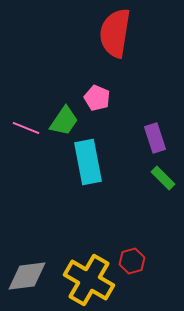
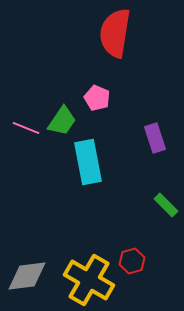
green trapezoid: moved 2 px left
green rectangle: moved 3 px right, 27 px down
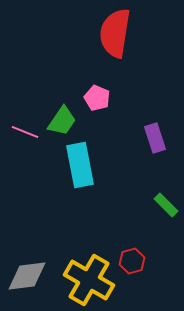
pink line: moved 1 px left, 4 px down
cyan rectangle: moved 8 px left, 3 px down
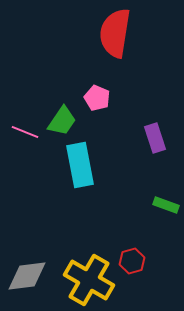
green rectangle: rotated 25 degrees counterclockwise
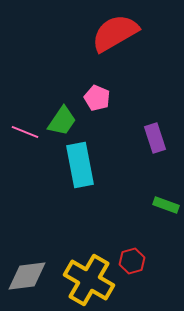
red semicircle: rotated 51 degrees clockwise
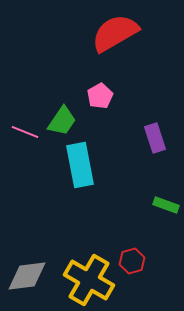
pink pentagon: moved 3 px right, 2 px up; rotated 20 degrees clockwise
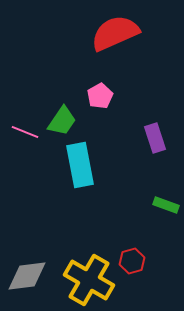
red semicircle: rotated 6 degrees clockwise
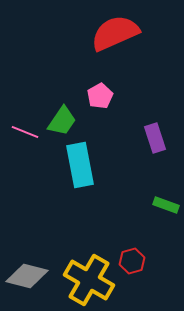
gray diamond: rotated 21 degrees clockwise
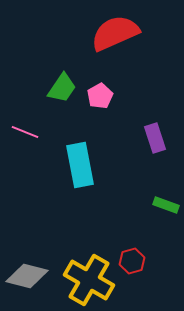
green trapezoid: moved 33 px up
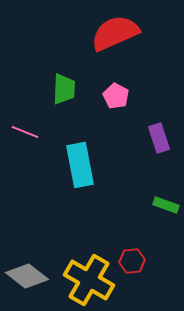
green trapezoid: moved 2 px right, 1 px down; rotated 32 degrees counterclockwise
pink pentagon: moved 16 px right; rotated 15 degrees counterclockwise
purple rectangle: moved 4 px right
red hexagon: rotated 10 degrees clockwise
gray diamond: rotated 24 degrees clockwise
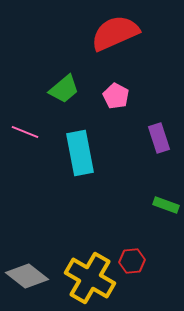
green trapezoid: rotated 48 degrees clockwise
cyan rectangle: moved 12 px up
yellow cross: moved 1 px right, 2 px up
